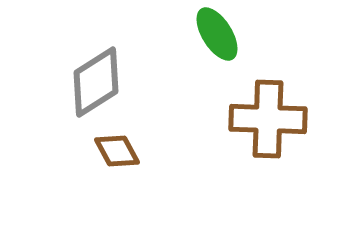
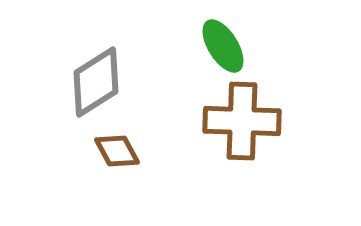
green ellipse: moved 6 px right, 12 px down
brown cross: moved 26 px left, 2 px down
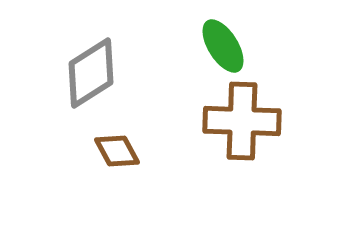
gray diamond: moved 5 px left, 9 px up
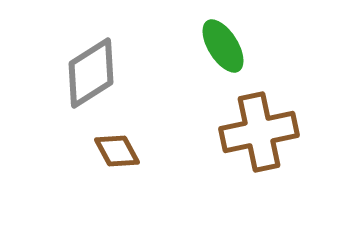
brown cross: moved 17 px right, 11 px down; rotated 14 degrees counterclockwise
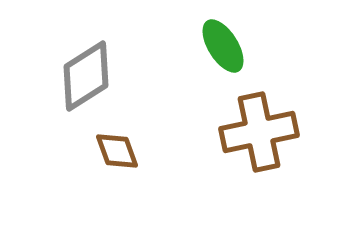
gray diamond: moved 5 px left, 3 px down
brown diamond: rotated 9 degrees clockwise
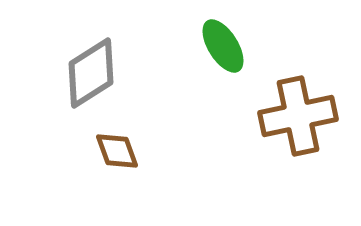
gray diamond: moved 5 px right, 3 px up
brown cross: moved 39 px right, 16 px up
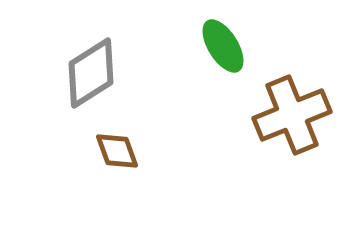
brown cross: moved 6 px left, 1 px up; rotated 10 degrees counterclockwise
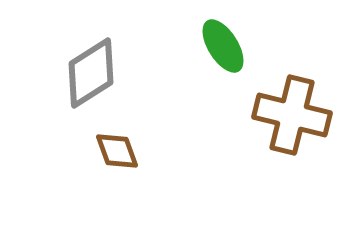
brown cross: rotated 36 degrees clockwise
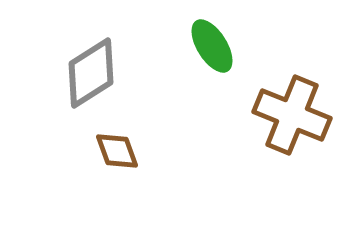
green ellipse: moved 11 px left
brown cross: rotated 8 degrees clockwise
